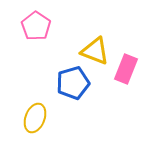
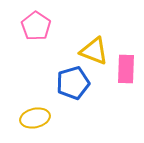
yellow triangle: moved 1 px left
pink rectangle: rotated 20 degrees counterclockwise
yellow ellipse: rotated 56 degrees clockwise
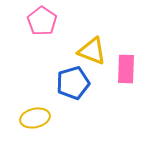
pink pentagon: moved 6 px right, 5 px up
yellow triangle: moved 2 px left
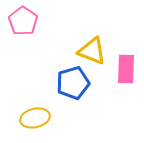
pink pentagon: moved 19 px left
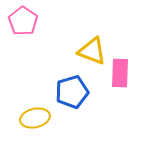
pink rectangle: moved 6 px left, 4 px down
blue pentagon: moved 1 px left, 9 px down
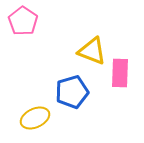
yellow ellipse: rotated 12 degrees counterclockwise
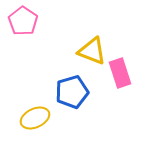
pink rectangle: rotated 20 degrees counterclockwise
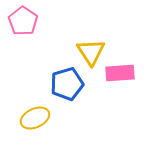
yellow triangle: moved 1 px left, 1 px down; rotated 36 degrees clockwise
pink rectangle: rotated 76 degrees counterclockwise
blue pentagon: moved 5 px left, 8 px up
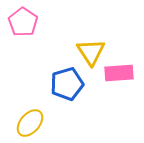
pink pentagon: moved 1 px down
pink rectangle: moved 1 px left
yellow ellipse: moved 5 px left, 5 px down; rotated 24 degrees counterclockwise
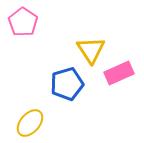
yellow triangle: moved 2 px up
pink rectangle: rotated 20 degrees counterclockwise
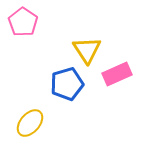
yellow triangle: moved 4 px left
pink rectangle: moved 2 px left, 1 px down
